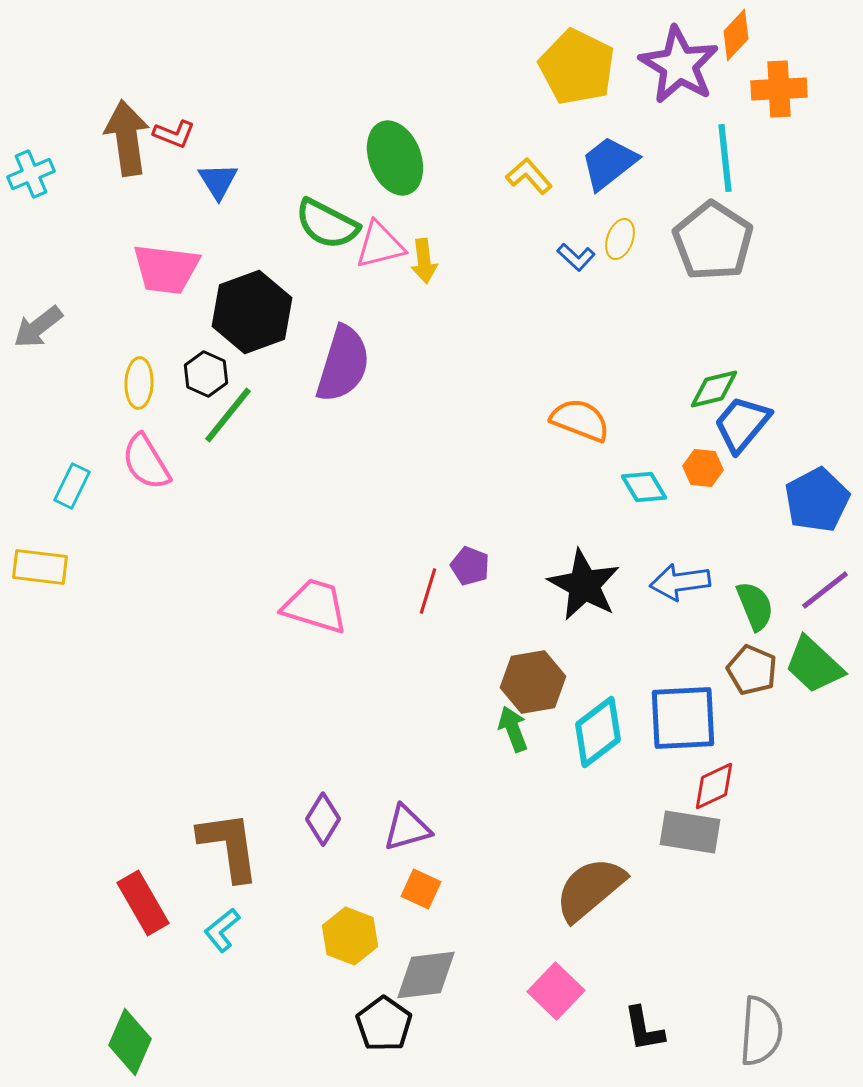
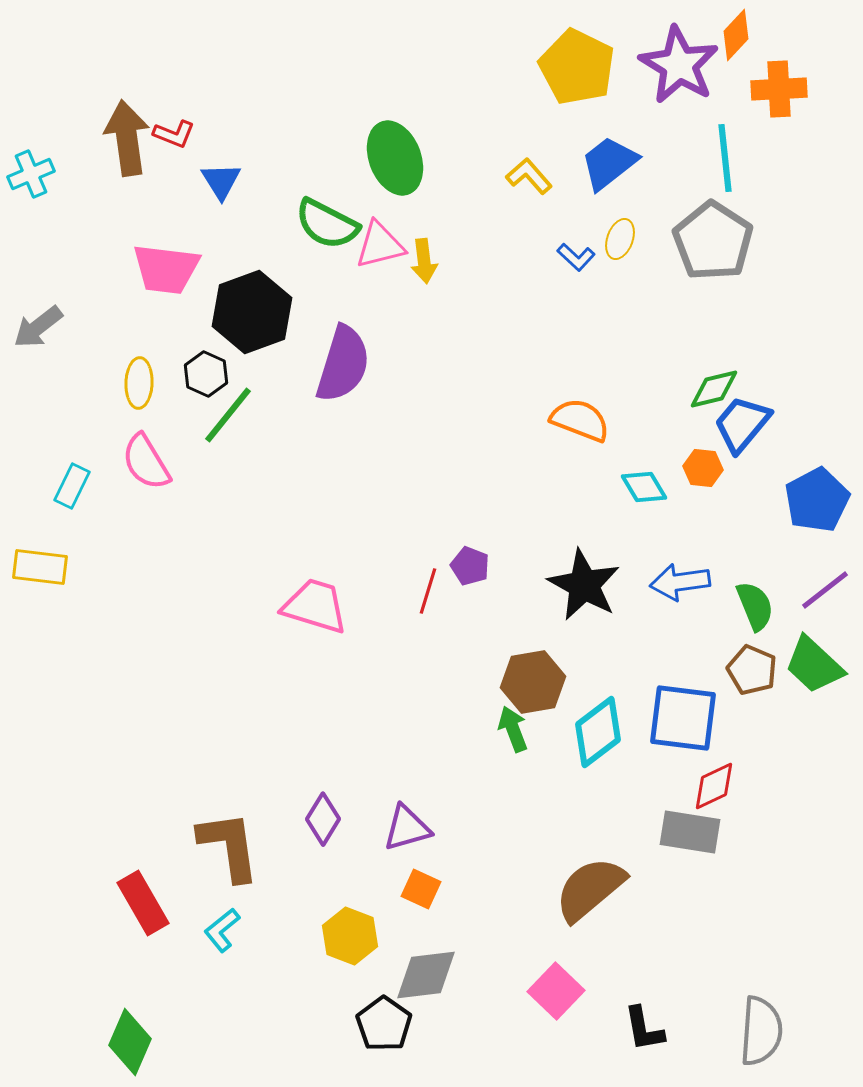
blue triangle at (218, 181): moved 3 px right
blue square at (683, 718): rotated 10 degrees clockwise
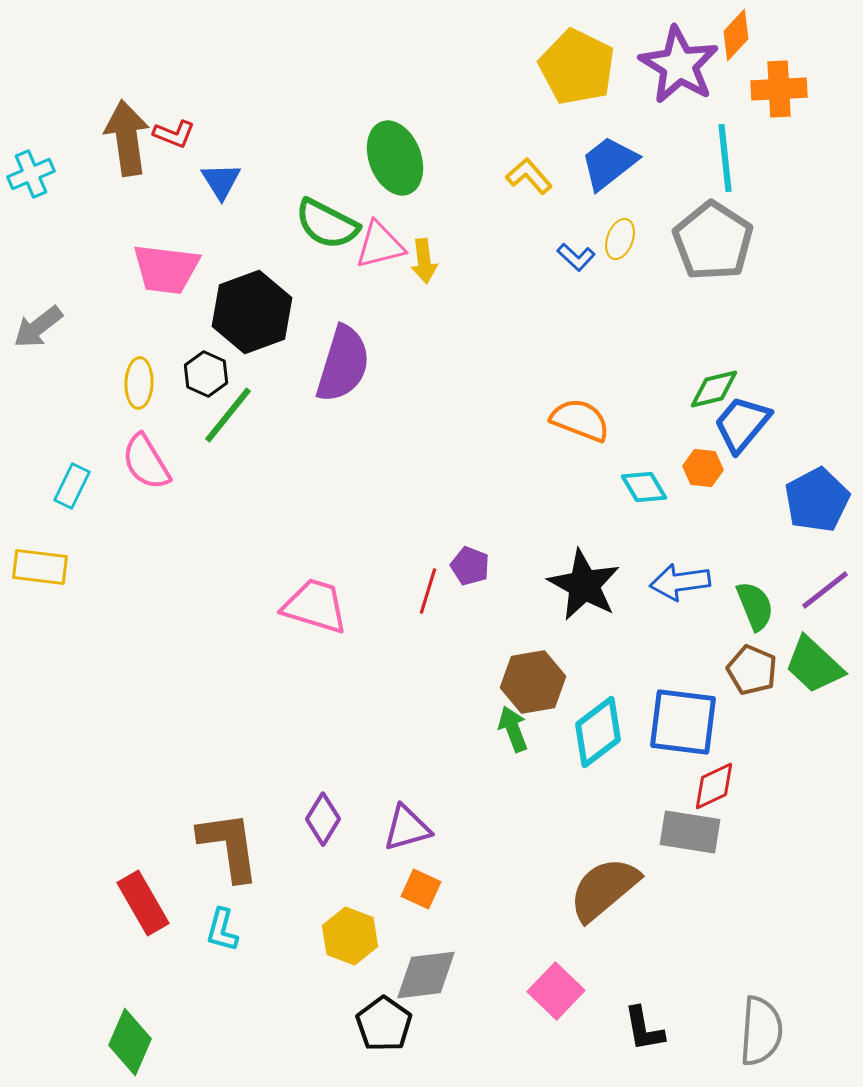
blue square at (683, 718): moved 4 px down
brown semicircle at (590, 889): moved 14 px right
cyan L-shape at (222, 930): rotated 36 degrees counterclockwise
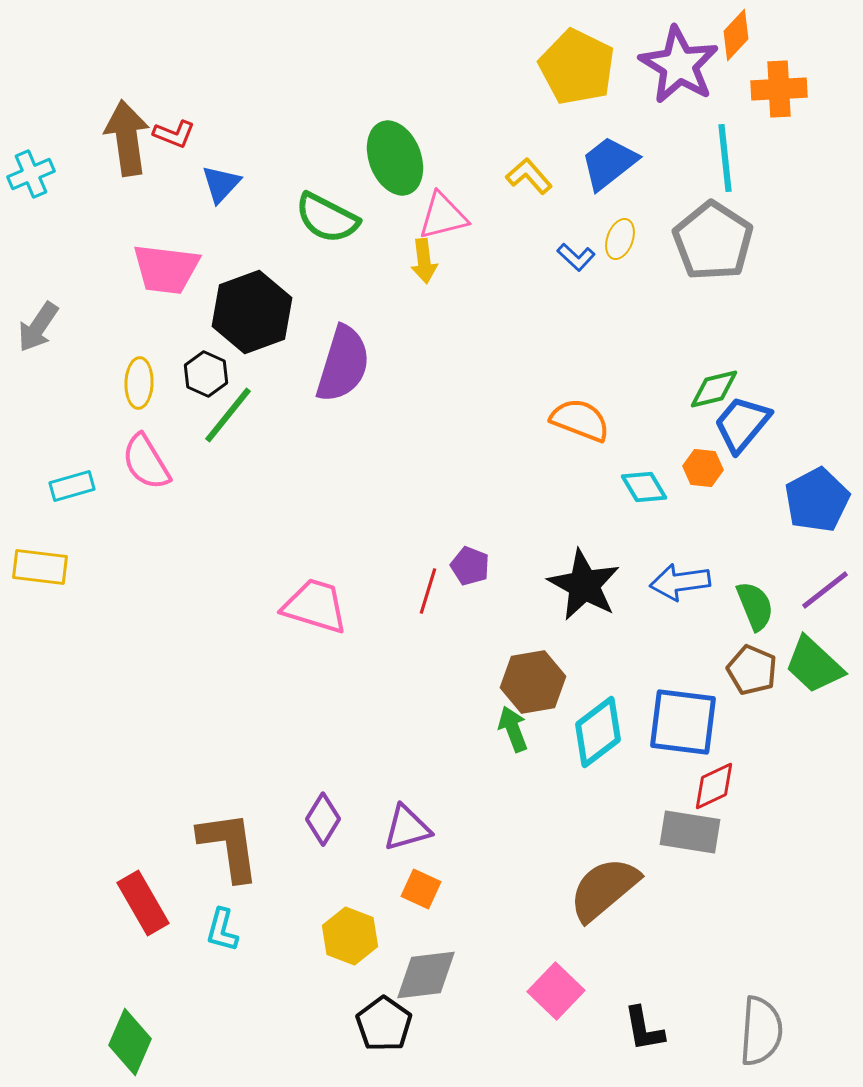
blue triangle at (221, 181): moved 3 px down; rotated 15 degrees clockwise
green semicircle at (327, 224): moved 6 px up
pink triangle at (380, 245): moved 63 px right, 29 px up
gray arrow at (38, 327): rotated 18 degrees counterclockwise
cyan rectangle at (72, 486): rotated 48 degrees clockwise
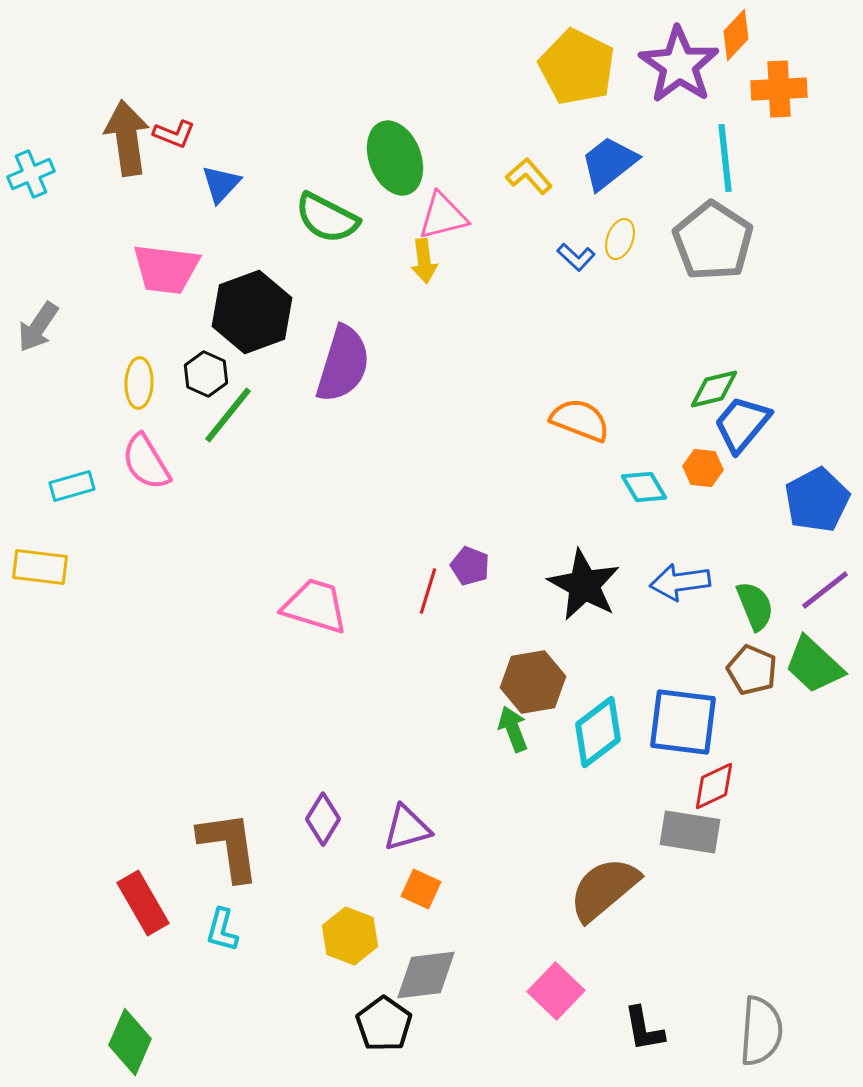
purple star at (679, 65): rotated 4 degrees clockwise
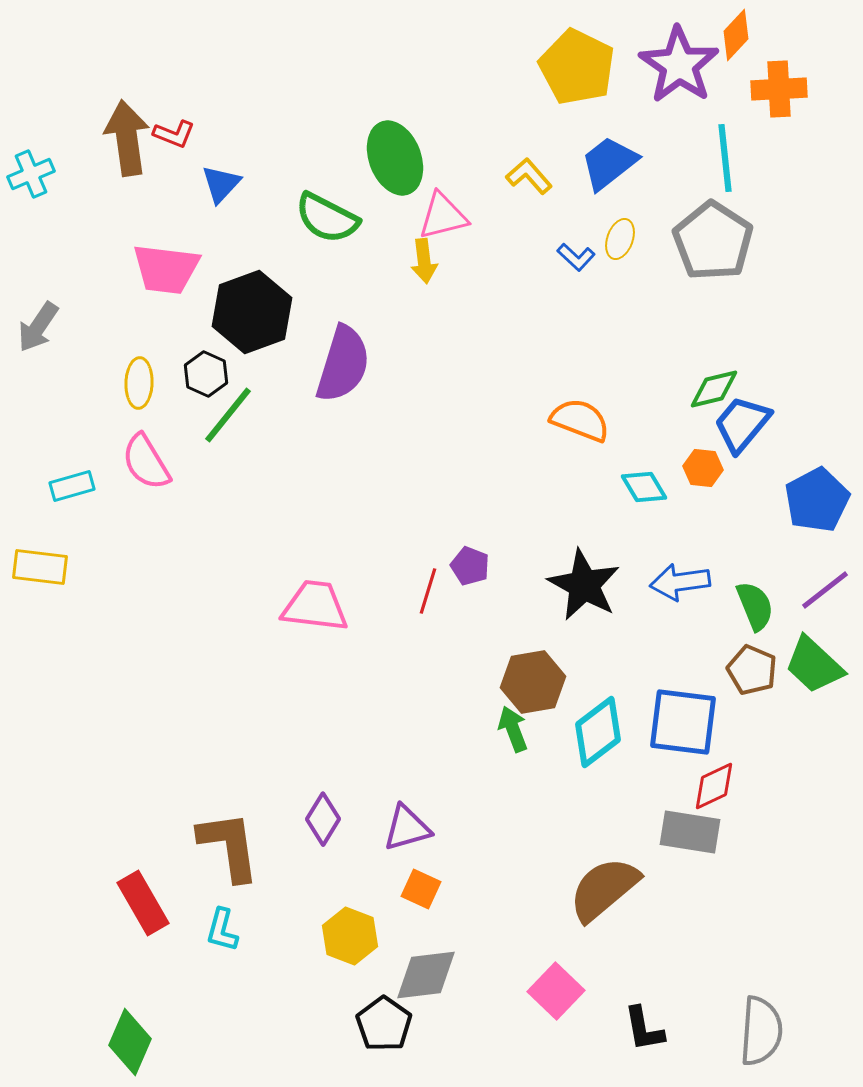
pink trapezoid at (315, 606): rotated 10 degrees counterclockwise
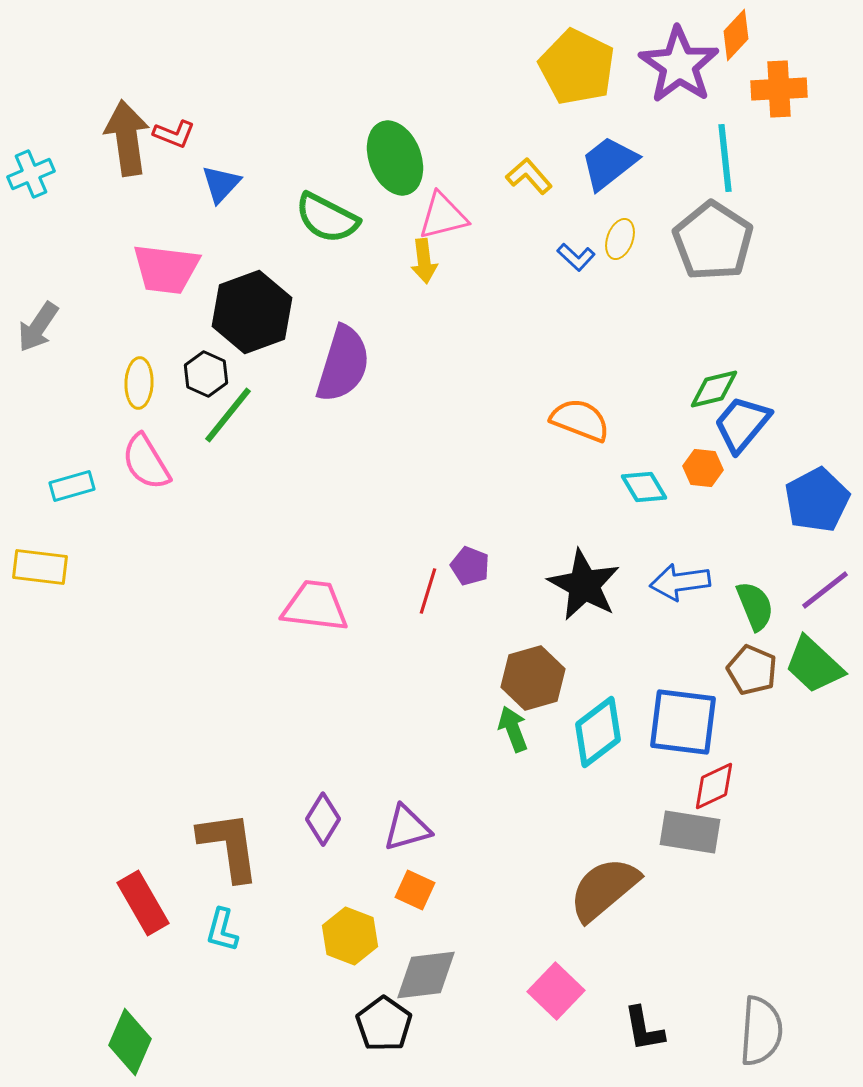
brown hexagon at (533, 682): moved 4 px up; rotated 6 degrees counterclockwise
orange square at (421, 889): moved 6 px left, 1 px down
